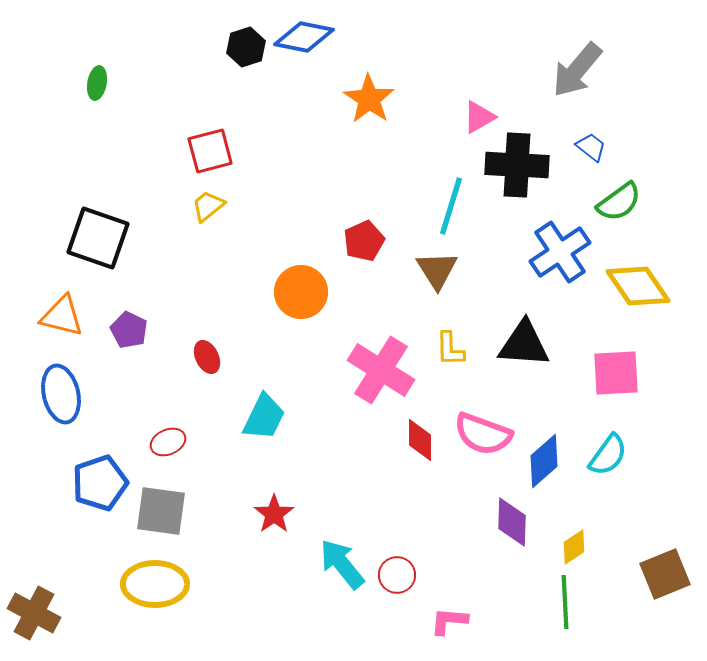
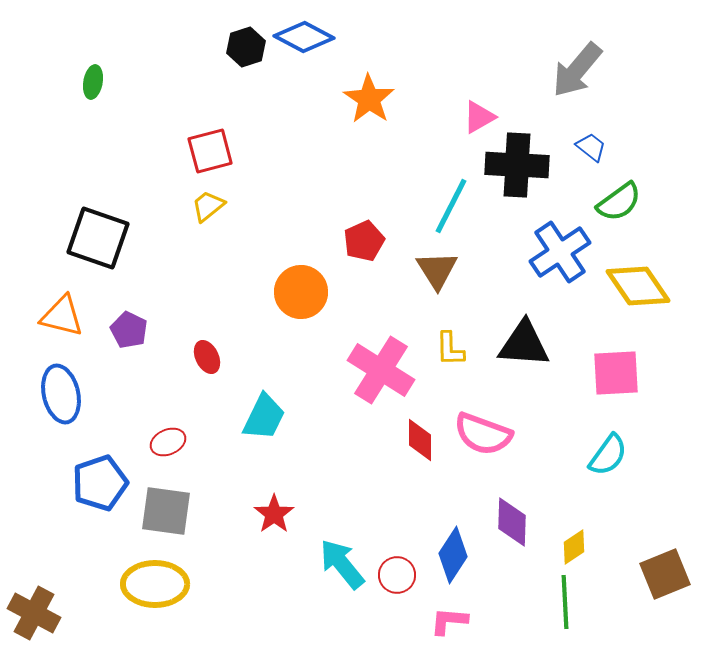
blue diamond at (304, 37): rotated 16 degrees clockwise
green ellipse at (97, 83): moved 4 px left, 1 px up
cyan line at (451, 206): rotated 10 degrees clockwise
blue diamond at (544, 461): moved 91 px left, 94 px down; rotated 16 degrees counterclockwise
gray square at (161, 511): moved 5 px right
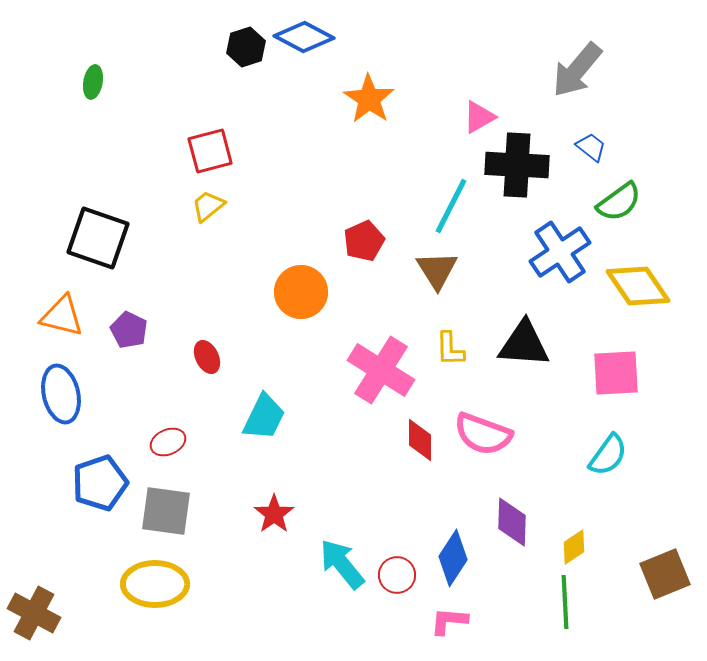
blue diamond at (453, 555): moved 3 px down
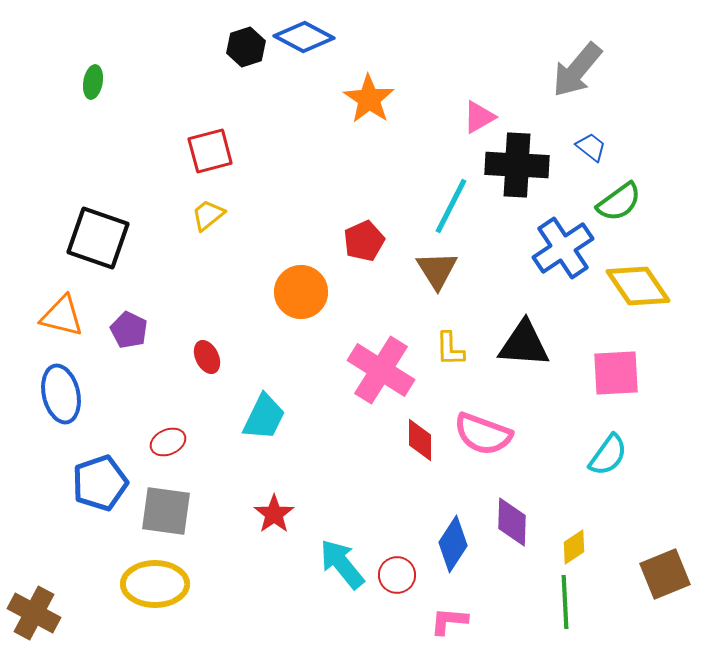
yellow trapezoid at (208, 206): moved 9 px down
blue cross at (560, 252): moved 3 px right, 4 px up
blue diamond at (453, 558): moved 14 px up
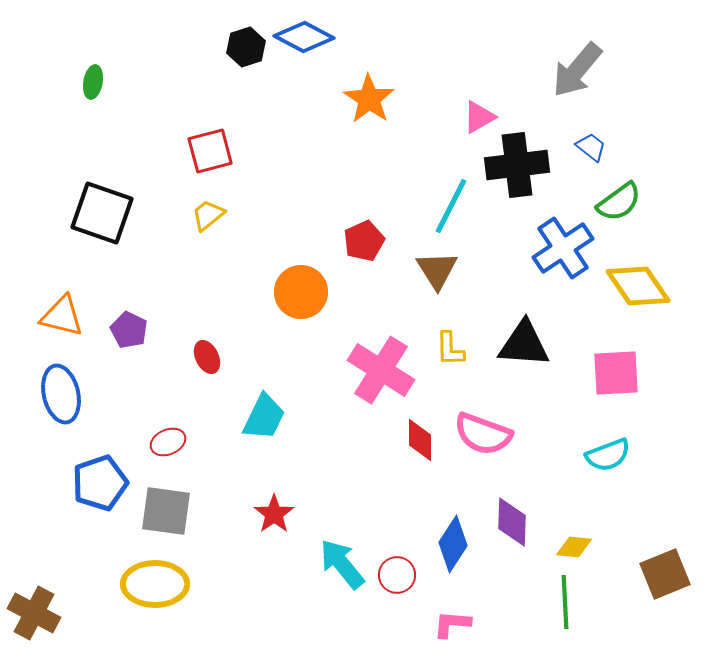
black cross at (517, 165): rotated 10 degrees counterclockwise
black square at (98, 238): moved 4 px right, 25 px up
cyan semicircle at (608, 455): rotated 33 degrees clockwise
yellow diamond at (574, 547): rotated 39 degrees clockwise
pink L-shape at (449, 621): moved 3 px right, 3 px down
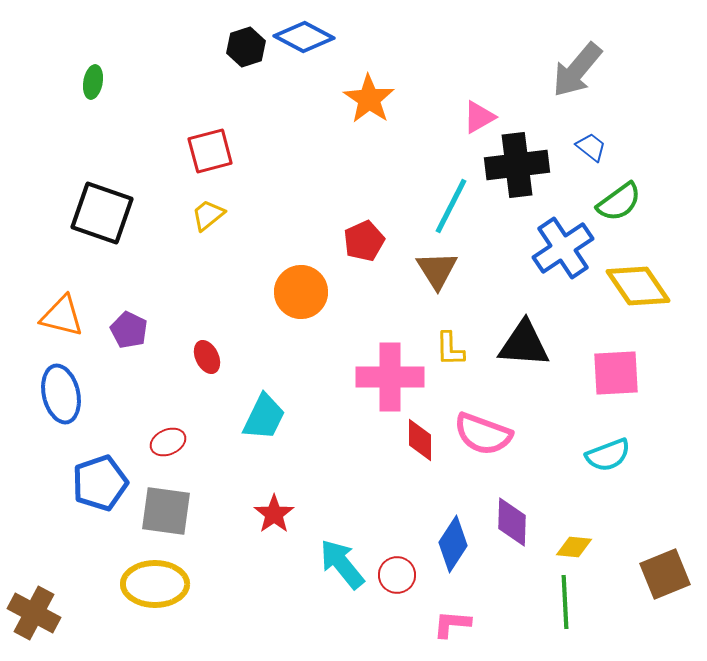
pink cross at (381, 370): moved 9 px right, 7 px down; rotated 32 degrees counterclockwise
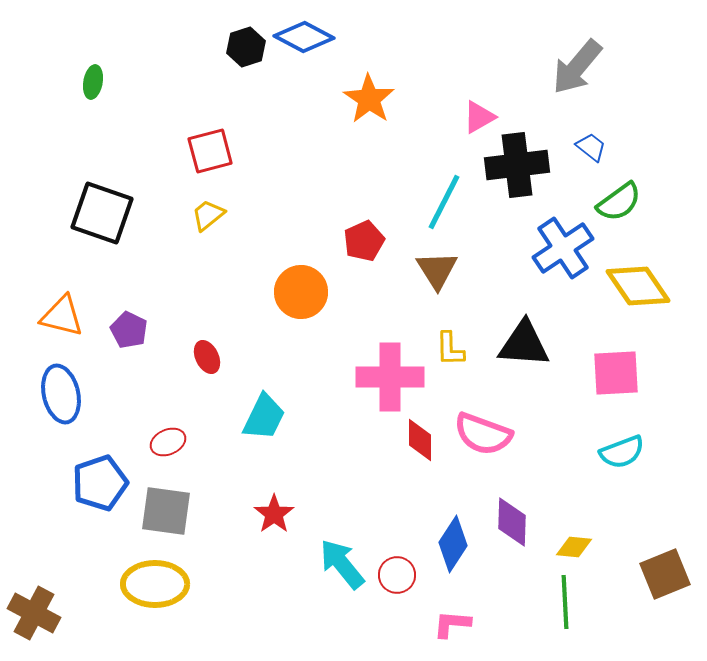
gray arrow at (577, 70): moved 3 px up
cyan line at (451, 206): moved 7 px left, 4 px up
cyan semicircle at (608, 455): moved 14 px right, 3 px up
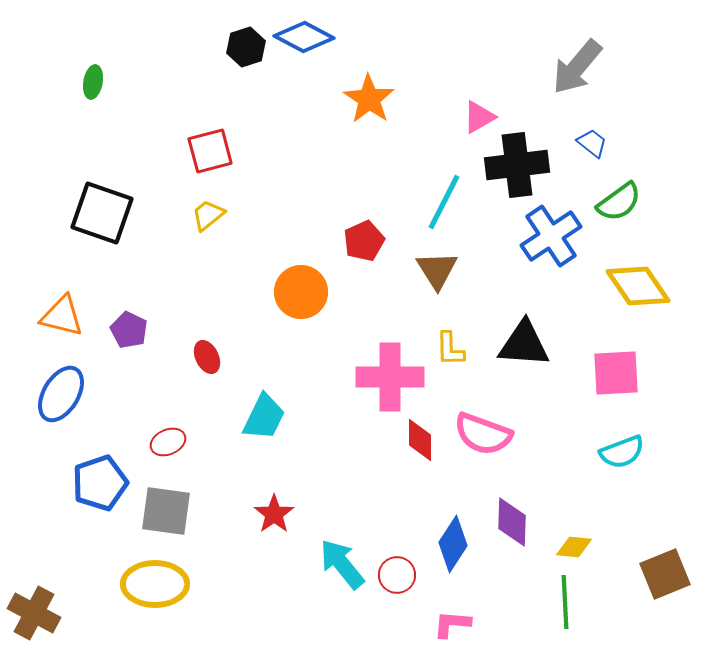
blue trapezoid at (591, 147): moved 1 px right, 4 px up
blue cross at (563, 248): moved 12 px left, 12 px up
blue ellipse at (61, 394): rotated 44 degrees clockwise
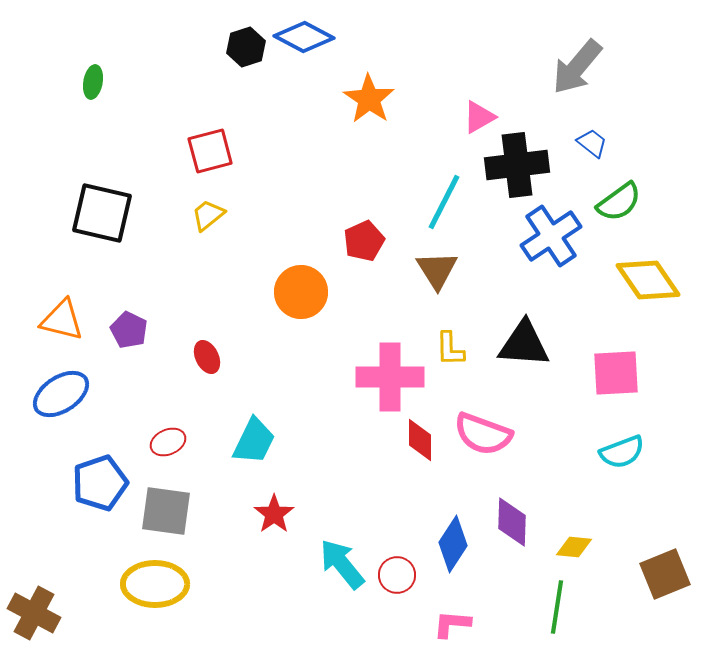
black square at (102, 213): rotated 6 degrees counterclockwise
yellow diamond at (638, 286): moved 10 px right, 6 px up
orange triangle at (62, 316): moved 4 px down
blue ellipse at (61, 394): rotated 26 degrees clockwise
cyan trapezoid at (264, 417): moved 10 px left, 24 px down
green line at (565, 602): moved 8 px left, 5 px down; rotated 12 degrees clockwise
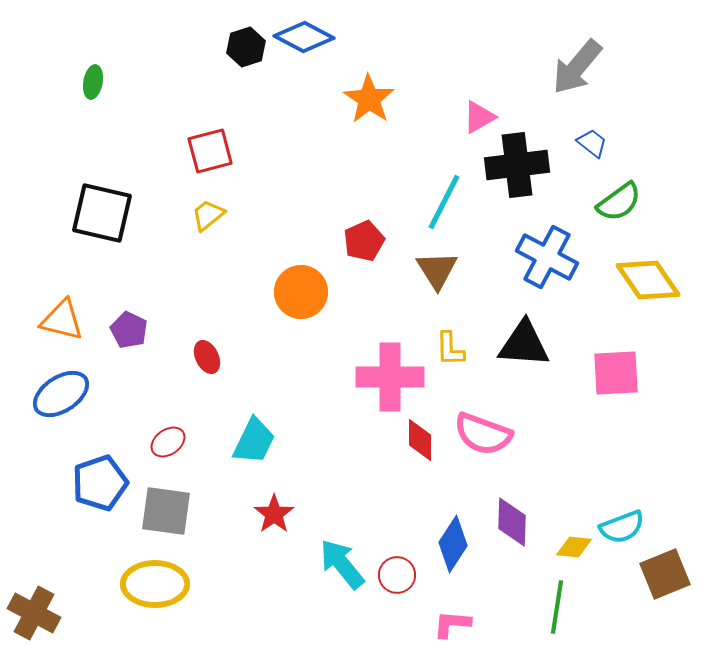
blue cross at (551, 236): moved 4 px left, 21 px down; rotated 28 degrees counterclockwise
red ellipse at (168, 442): rotated 12 degrees counterclockwise
cyan semicircle at (622, 452): moved 75 px down
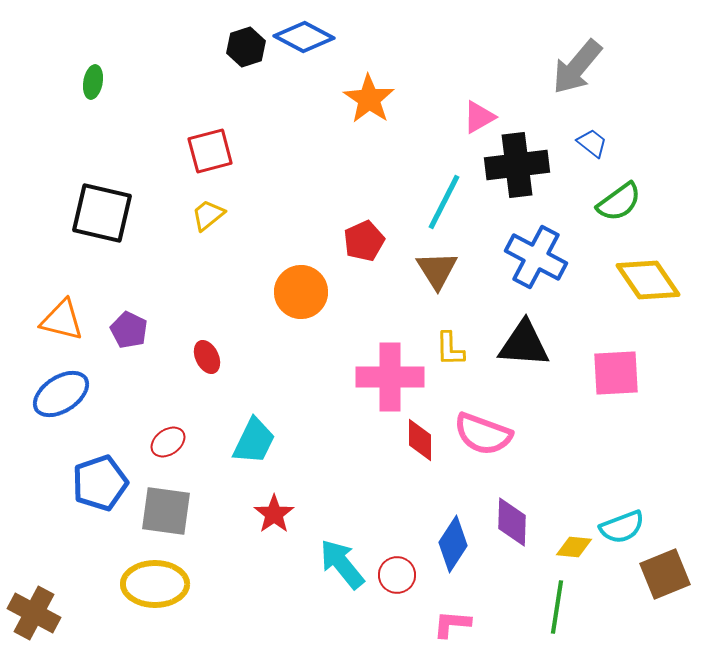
blue cross at (547, 257): moved 11 px left
